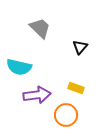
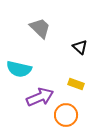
black triangle: rotated 28 degrees counterclockwise
cyan semicircle: moved 2 px down
yellow rectangle: moved 4 px up
purple arrow: moved 3 px right, 2 px down; rotated 16 degrees counterclockwise
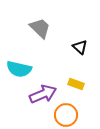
purple arrow: moved 3 px right, 3 px up
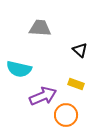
gray trapezoid: rotated 40 degrees counterclockwise
black triangle: moved 3 px down
purple arrow: moved 2 px down
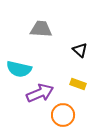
gray trapezoid: moved 1 px right, 1 px down
yellow rectangle: moved 2 px right
purple arrow: moved 3 px left, 3 px up
orange circle: moved 3 px left
